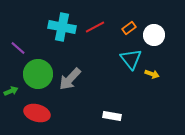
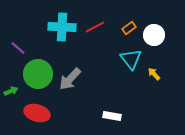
cyan cross: rotated 8 degrees counterclockwise
yellow arrow: moved 2 px right; rotated 152 degrees counterclockwise
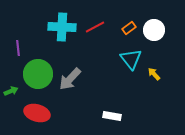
white circle: moved 5 px up
purple line: rotated 42 degrees clockwise
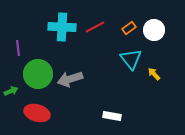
gray arrow: rotated 30 degrees clockwise
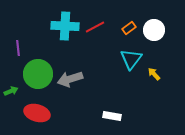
cyan cross: moved 3 px right, 1 px up
cyan triangle: rotated 15 degrees clockwise
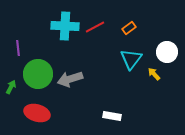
white circle: moved 13 px right, 22 px down
green arrow: moved 4 px up; rotated 40 degrees counterclockwise
